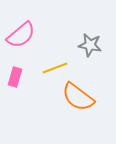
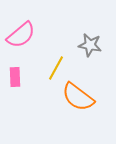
yellow line: moved 1 px right; rotated 40 degrees counterclockwise
pink rectangle: rotated 18 degrees counterclockwise
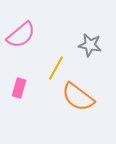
pink rectangle: moved 4 px right, 11 px down; rotated 18 degrees clockwise
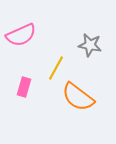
pink semicircle: rotated 16 degrees clockwise
pink rectangle: moved 5 px right, 1 px up
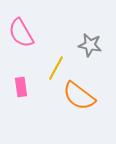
pink semicircle: moved 2 px up; rotated 84 degrees clockwise
pink rectangle: moved 3 px left; rotated 24 degrees counterclockwise
orange semicircle: moved 1 px right, 1 px up
